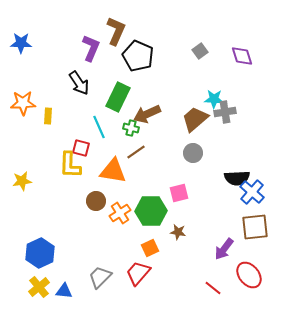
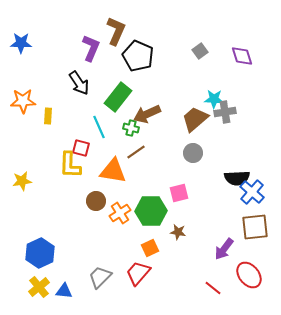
green rectangle: rotated 12 degrees clockwise
orange star: moved 2 px up
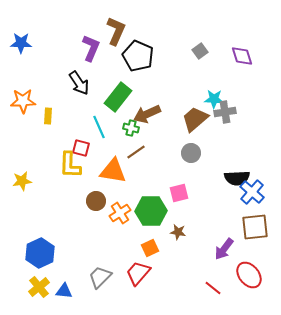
gray circle: moved 2 px left
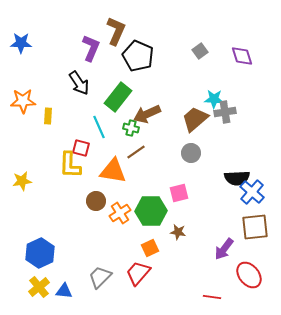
red line: moved 1 px left, 9 px down; rotated 30 degrees counterclockwise
